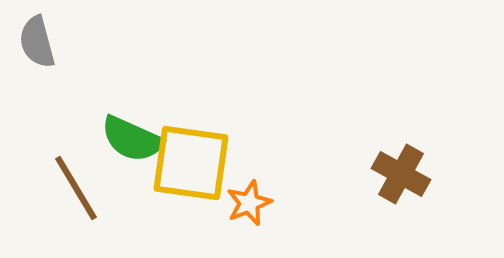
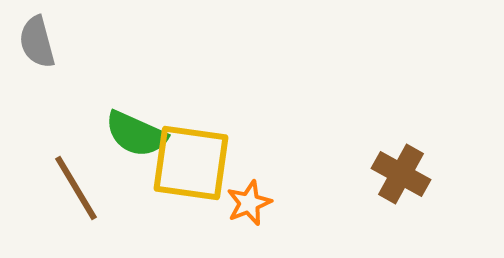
green semicircle: moved 4 px right, 5 px up
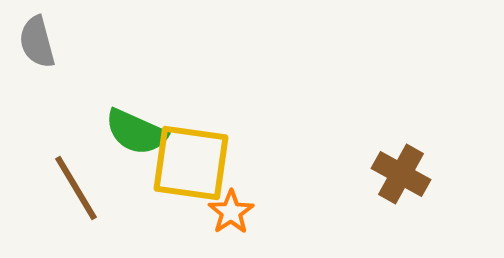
green semicircle: moved 2 px up
orange star: moved 18 px left, 9 px down; rotated 12 degrees counterclockwise
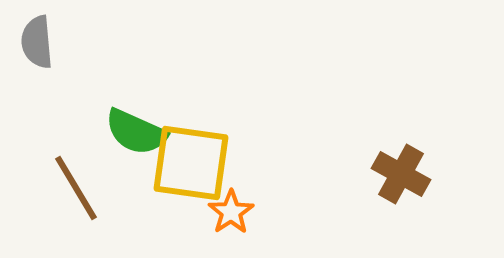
gray semicircle: rotated 10 degrees clockwise
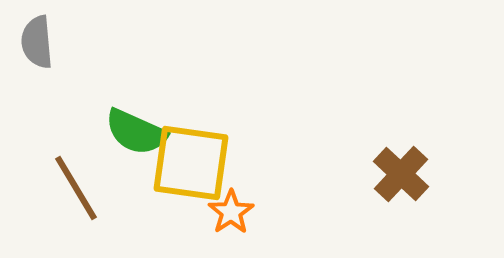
brown cross: rotated 14 degrees clockwise
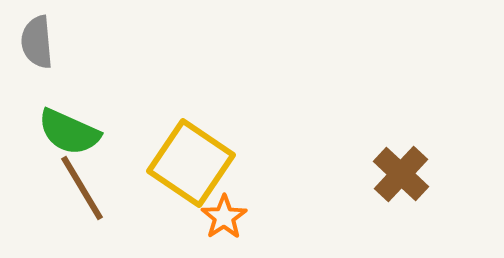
green semicircle: moved 67 px left
yellow square: rotated 26 degrees clockwise
brown line: moved 6 px right
orange star: moved 7 px left, 5 px down
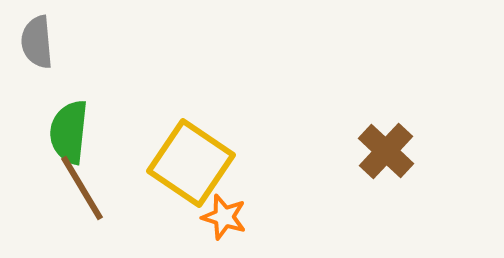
green semicircle: rotated 72 degrees clockwise
brown cross: moved 15 px left, 23 px up
orange star: rotated 21 degrees counterclockwise
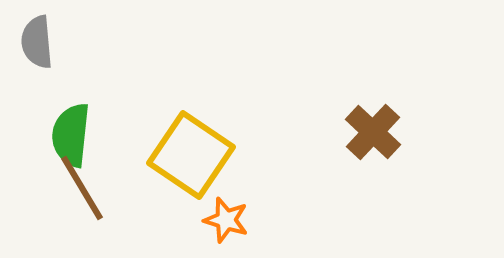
green semicircle: moved 2 px right, 3 px down
brown cross: moved 13 px left, 19 px up
yellow square: moved 8 px up
orange star: moved 2 px right, 3 px down
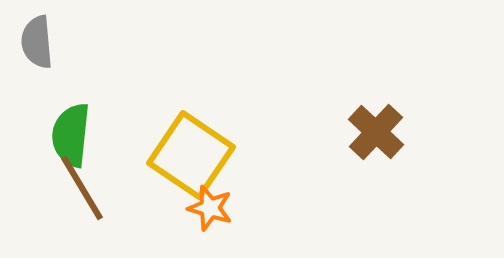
brown cross: moved 3 px right
orange star: moved 16 px left, 12 px up
